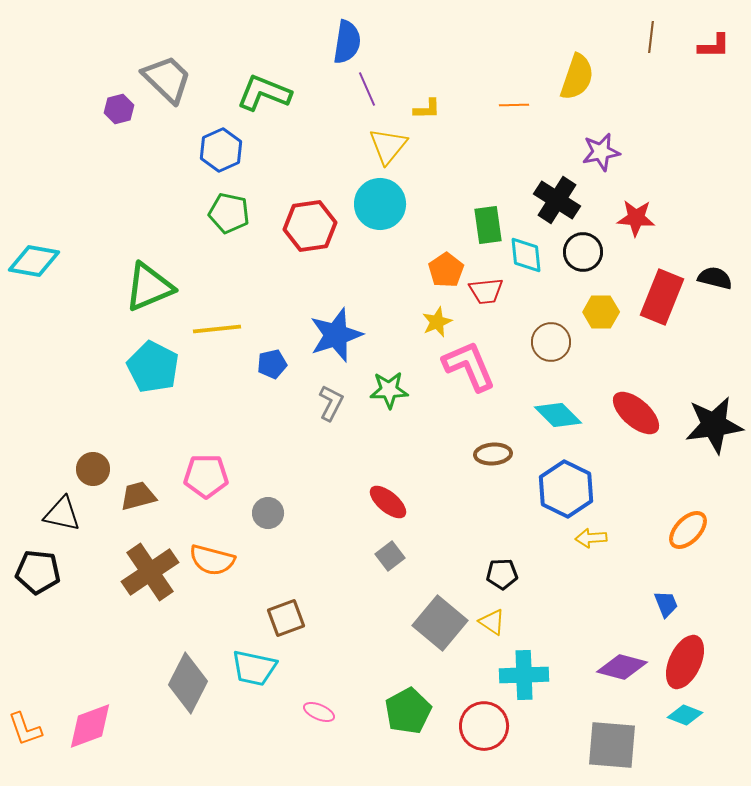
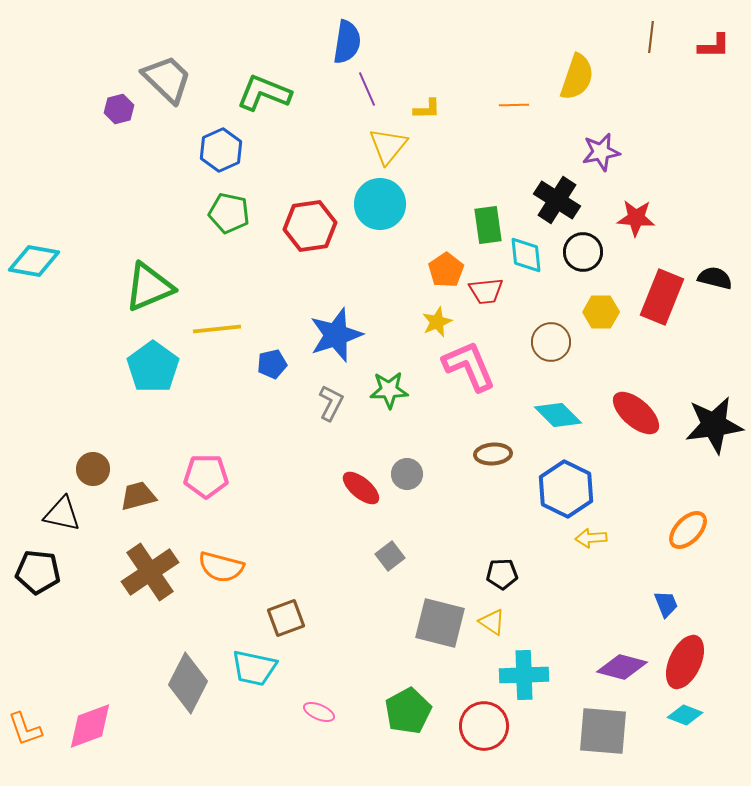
cyan pentagon at (153, 367): rotated 9 degrees clockwise
red ellipse at (388, 502): moved 27 px left, 14 px up
gray circle at (268, 513): moved 139 px right, 39 px up
orange semicircle at (212, 560): moved 9 px right, 7 px down
gray square at (440, 623): rotated 26 degrees counterclockwise
gray square at (612, 745): moved 9 px left, 14 px up
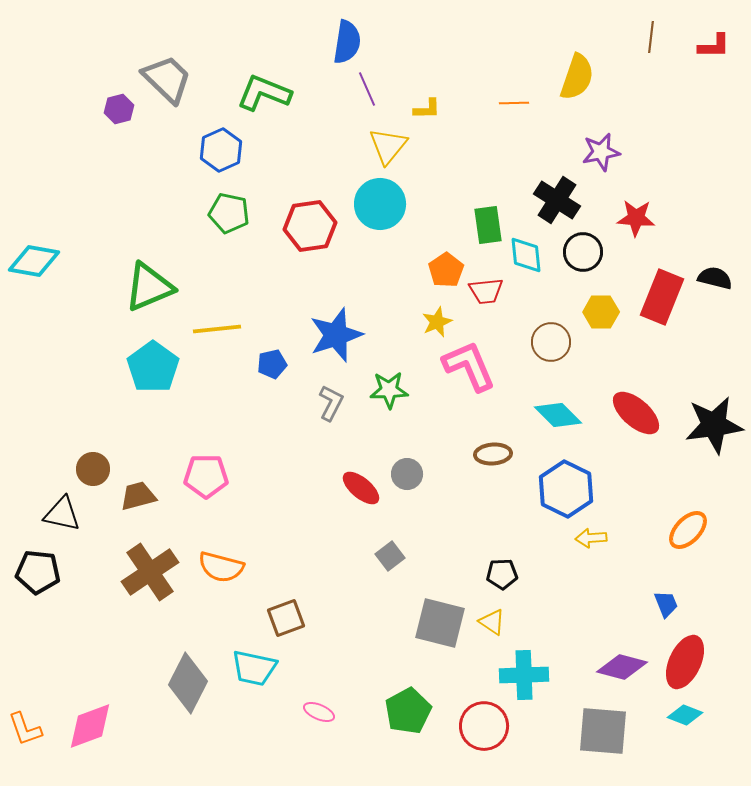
orange line at (514, 105): moved 2 px up
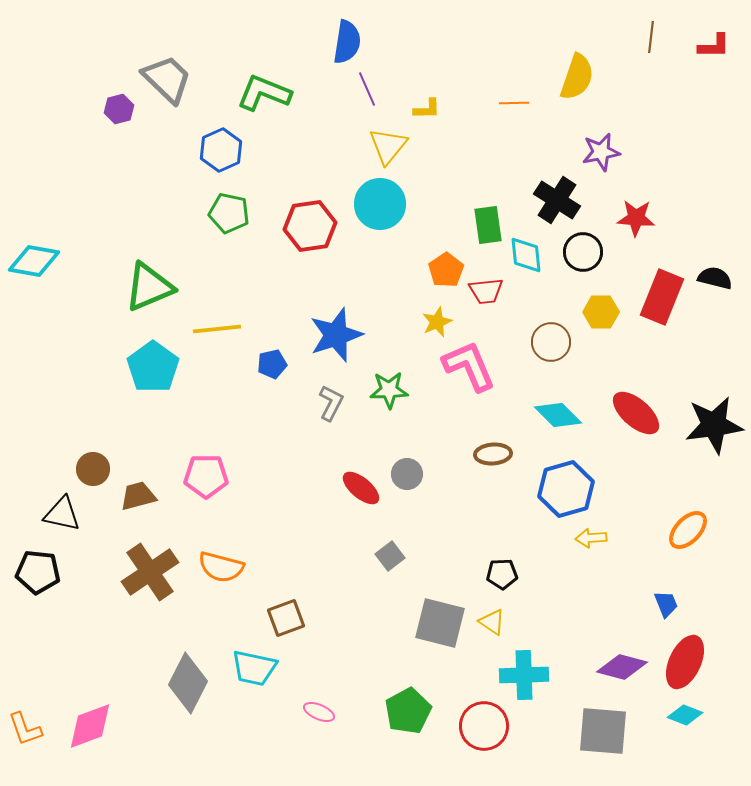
blue hexagon at (566, 489): rotated 18 degrees clockwise
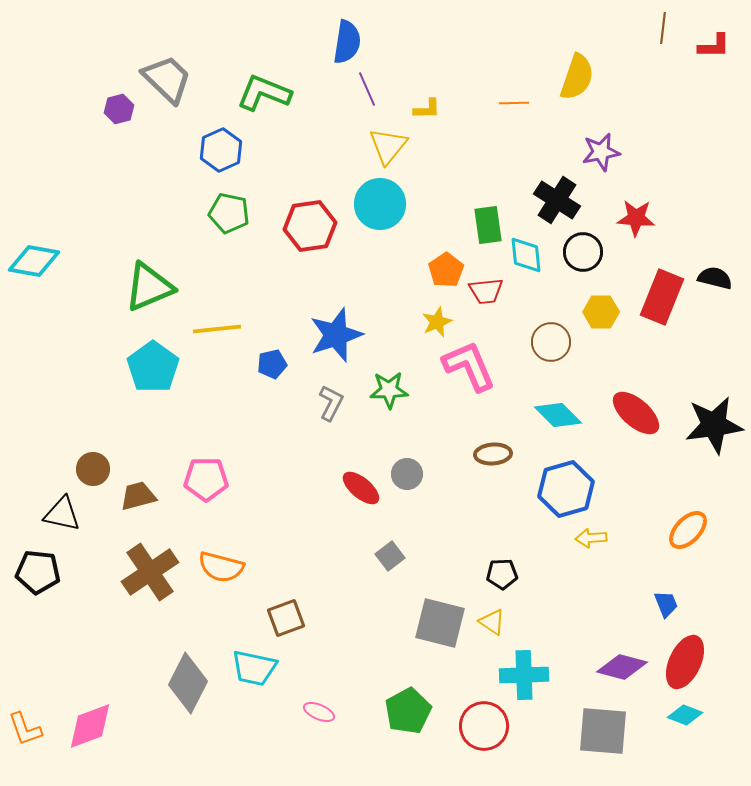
brown line at (651, 37): moved 12 px right, 9 px up
pink pentagon at (206, 476): moved 3 px down
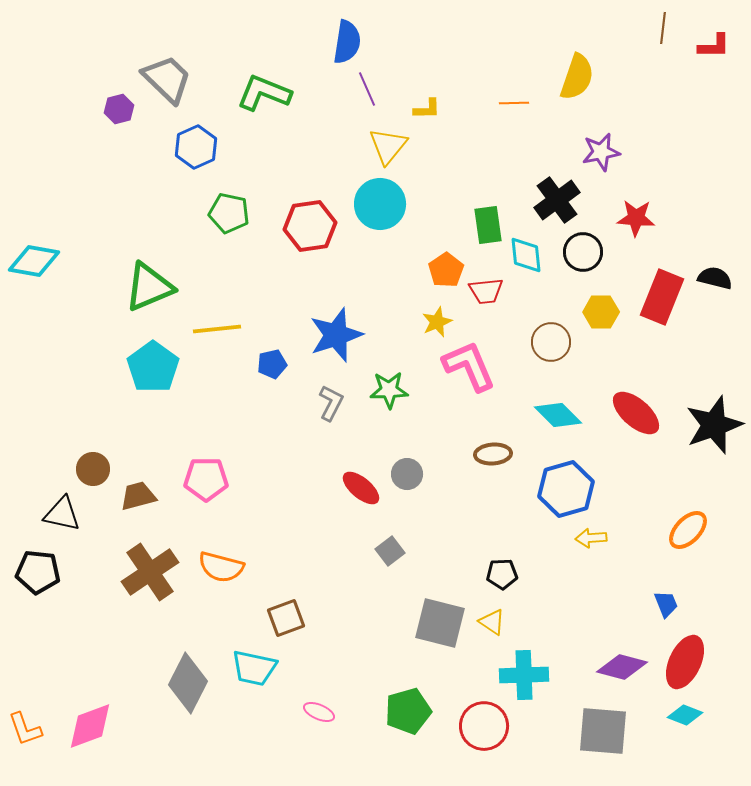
blue hexagon at (221, 150): moved 25 px left, 3 px up
black cross at (557, 200): rotated 21 degrees clockwise
black star at (714, 425): rotated 12 degrees counterclockwise
gray square at (390, 556): moved 5 px up
green pentagon at (408, 711): rotated 12 degrees clockwise
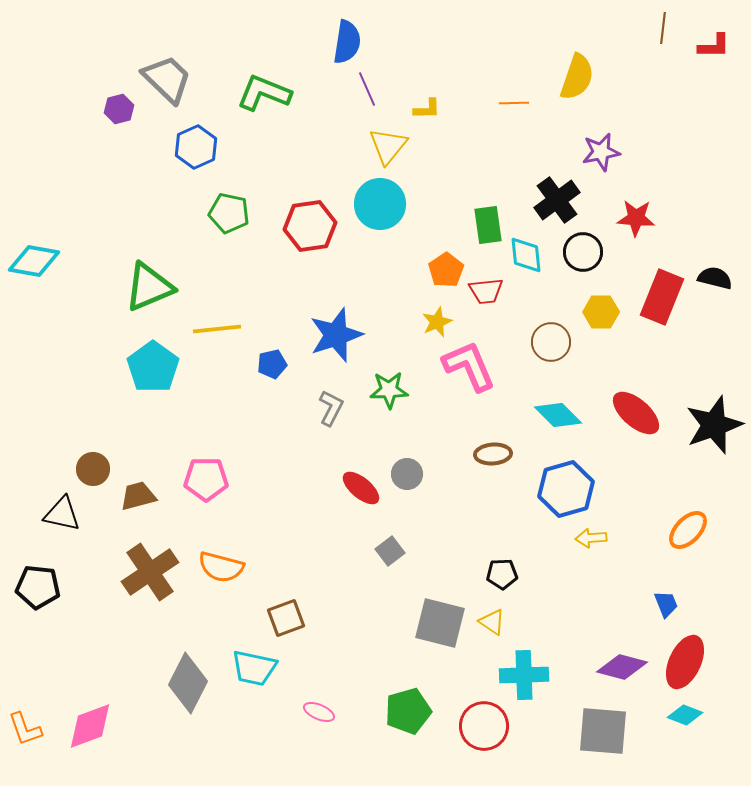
gray L-shape at (331, 403): moved 5 px down
black pentagon at (38, 572): moved 15 px down
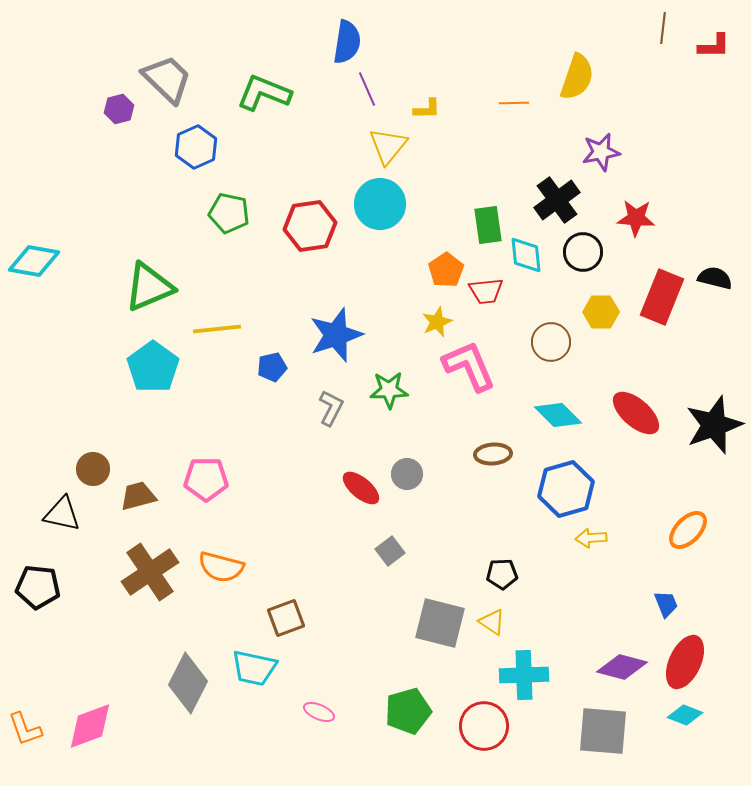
blue pentagon at (272, 364): moved 3 px down
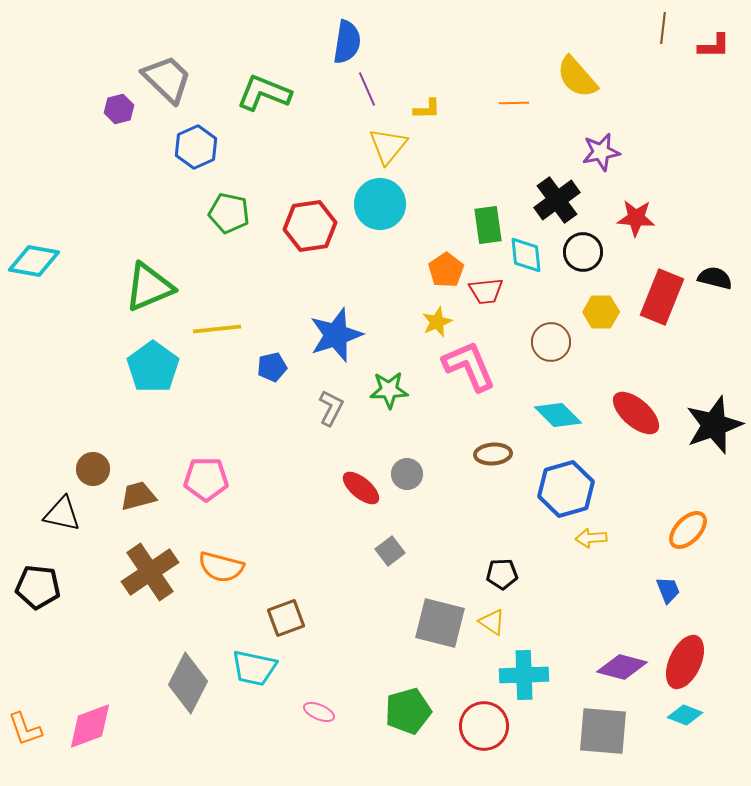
yellow semicircle at (577, 77): rotated 120 degrees clockwise
blue trapezoid at (666, 604): moved 2 px right, 14 px up
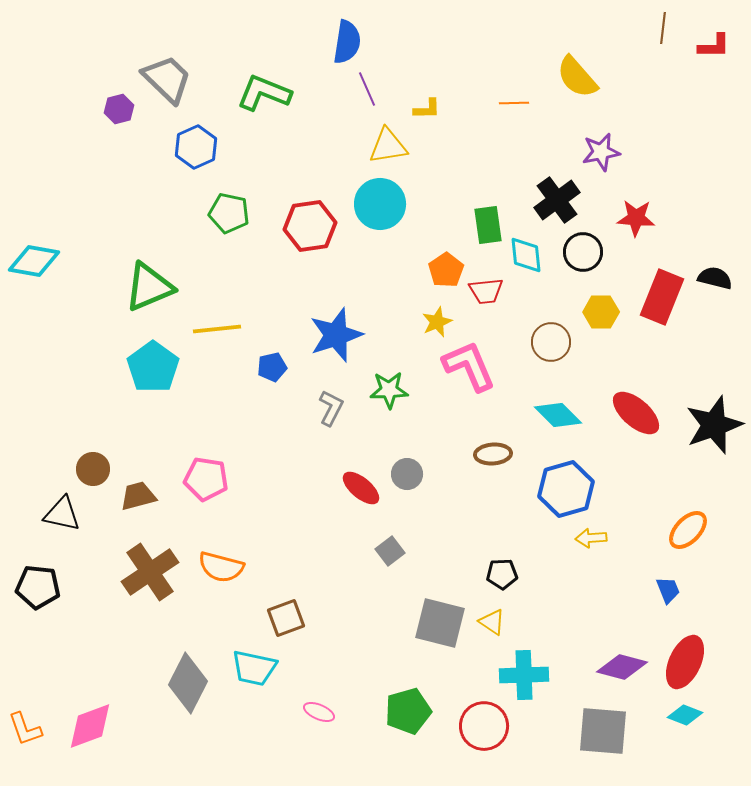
yellow triangle at (388, 146): rotated 42 degrees clockwise
pink pentagon at (206, 479): rotated 9 degrees clockwise
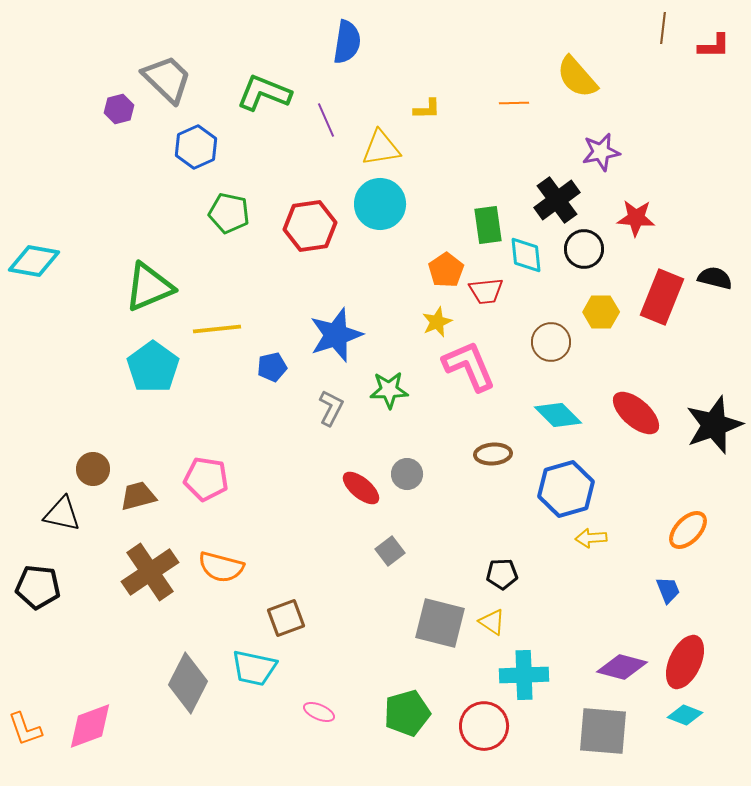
purple line at (367, 89): moved 41 px left, 31 px down
yellow triangle at (388, 146): moved 7 px left, 2 px down
black circle at (583, 252): moved 1 px right, 3 px up
green pentagon at (408, 711): moved 1 px left, 2 px down
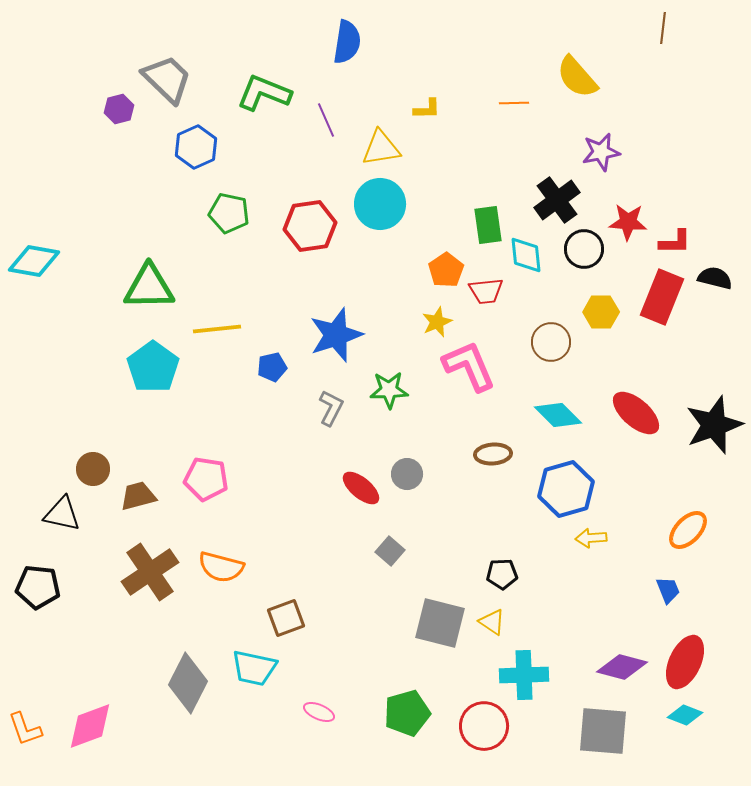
red L-shape at (714, 46): moved 39 px left, 196 px down
red star at (636, 218): moved 8 px left, 4 px down
green triangle at (149, 287): rotated 22 degrees clockwise
gray square at (390, 551): rotated 12 degrees counterclockwise
